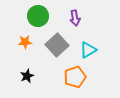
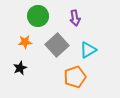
black star: moved 7 px left, 8 px up
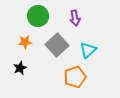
cyan triangle: rotated 12 degrees counterclockwise
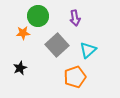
orange star: moved 2 px left, 9 px up
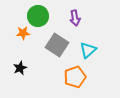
gray square: rotated 15 degrees counterclockwise
